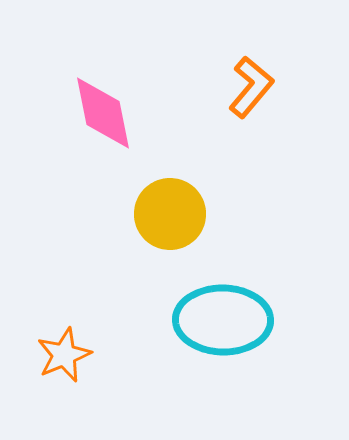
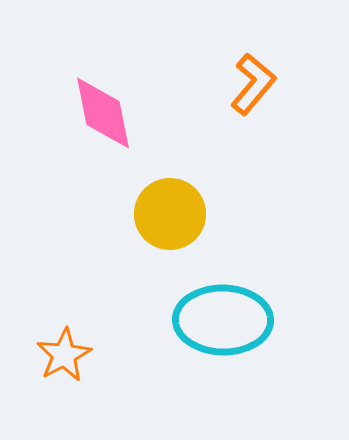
orange L-shape: moved 2 px right, 3 px up
orange star: rotated 6 degrees counterclockwise
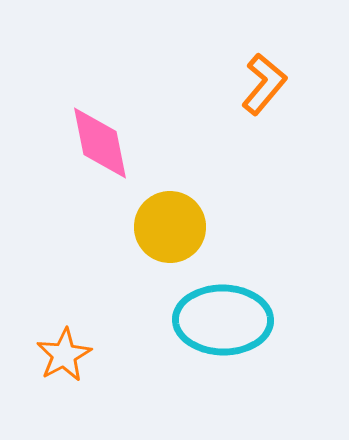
orange L-shape: moved 11 px right
pink diamond: moved 3 px left, 30 px down
yellow circle: moved 13 px down
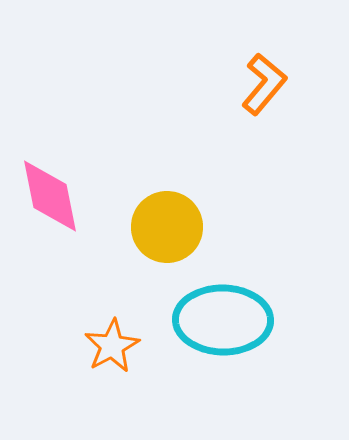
pink diamond: moved 50 px left, 53 px down
yellow circle: moved 3 px left
orange star: moved 48 px right, 9 px up
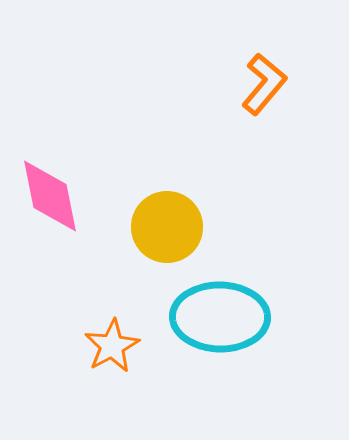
cyan ellipse: moved 3 px left, 3 px up
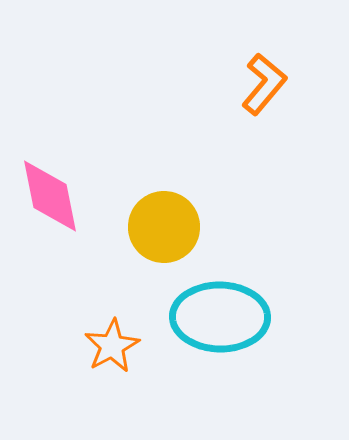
yellow circle: moved 3 px left
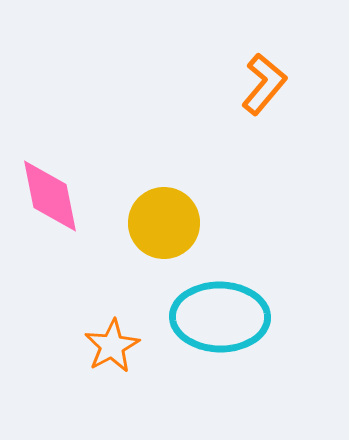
yellow circle: moved 4 px up
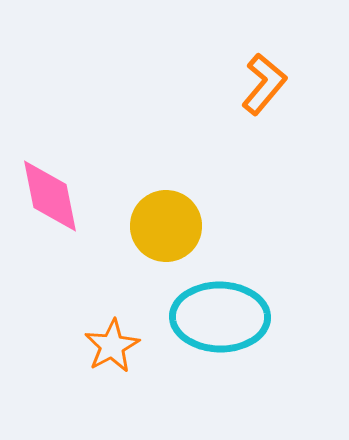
yellow circle: moved 2 px right, 3 px down
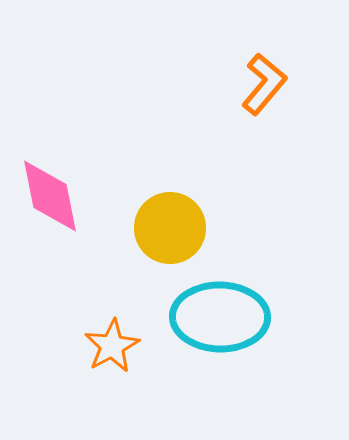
yellow circle: moved 4 px right, 2 px down
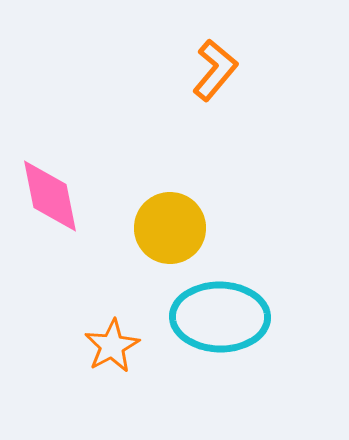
orange L-shape: moved 49 px left, 14 px up
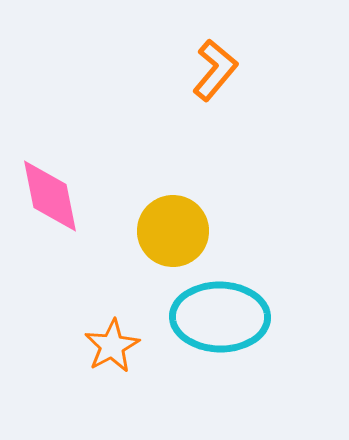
yellow circle: moved 3 px right, 3 px down
